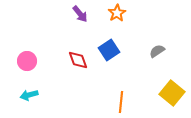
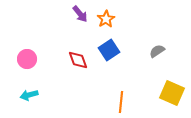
orange star: moved 11 px left, 6 px down
pink circle: moved 2 px up
yellow square: rotated 15 degrees counterclockwise
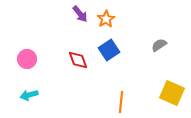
gray semicircle: moved 2 px right, 6 px up
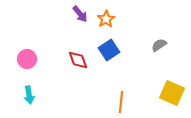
cyan arrow: rotated 84 degrees counterclockwise
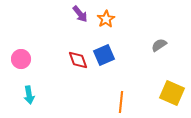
blue square: moved 5 px left, 5 px down; rotated 10 degrees clockwise
pink circle: moved 6 px left
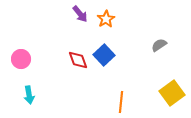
blue square: rotated 20 degrees counterclockwise
yellow square: rotated 30 degrees clockwise
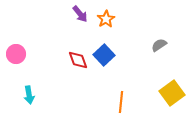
pink circle: moved 5 px left, 5 px up
